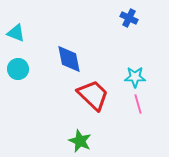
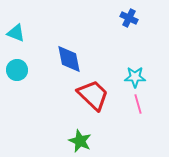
cyan circle: moved 1 px left, 1 px down
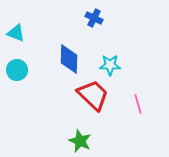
blue cross: moved 35 px left
blue diamond: rotated 12 degrees clockwise
cyan star: moved 25 px left, 12 px up
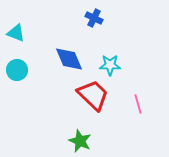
blue diamond: rotated 24 degrees counterclockwise
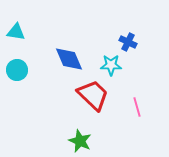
blue cross: moved 34 px right, 24 px down
cyan triangle: moved 1 px up; rotated 12 degrees counterclockwise
cyan star: moved 1 px right
pink line: moved 1 px left, 3 px down
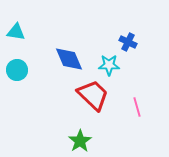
cyan star: moved 2 px left
green star: rotated 15 degrees clockwise
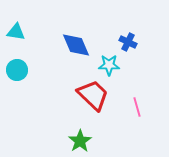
blue diamond: moved 7 px right, 14 px up
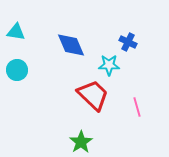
blue diamond: moved 5 px left
green star: moved 1 px right, 1 px down
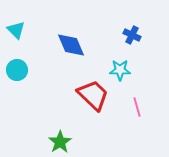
cyan triangle: moved 2 px up; rotated 36 degrees clockwise
blue cross: moved 4 px right, 7 px up
cyan star: moved 11 px right, 5 px down
green star: moved 21 px left
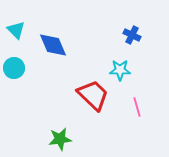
blue diamond: moved 18 px left
cyan circle: moved 3 px left, 2 px up
green star: moved 3 px up; rotated 25 degrees clockwise
